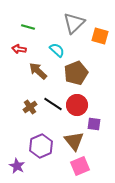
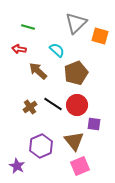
gray triangle: moved 2 px right
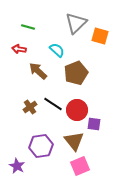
red circle: moved 5 px down
purple hexagon: rotated 15 degrees clockwise
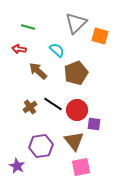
pink square: moved 1 px right, 1 px down; rotated 12 degrees clockwise
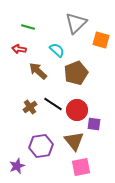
orange square: moved 1 px right, 4 px down
purple star: rotated 21 degrees clockwise
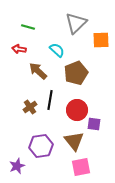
orange square: rotated 18 degrees counterclockwise
black line: moved 3 px left, 4 px up; rotated 66 degrees clockwise
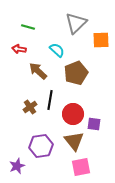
red circle: moved 4 px left, 4 px down
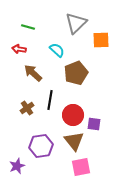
brown arrow: moved 5 px left, 2 px down
brown cross: moved 3 px left, 1 px down
red circle: moved 1 px down
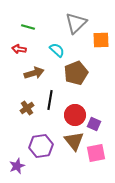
brown arrow: moved 1 px right; rotated 120 degrees clockwise
red circle: moved 2 px right
purple square: rotated 16 degrees clockwise
pink square: moved 15 px right, 14 px up
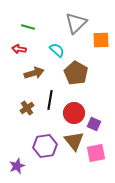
brown pentagon: rotated 20 degrees counterclockwise
red circle: moved 1 px left, 2 px up
purple hexagon: moved 4 px right
